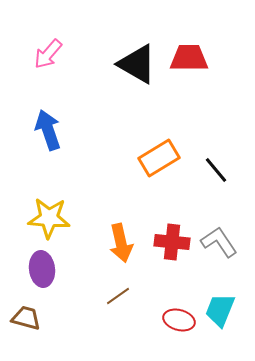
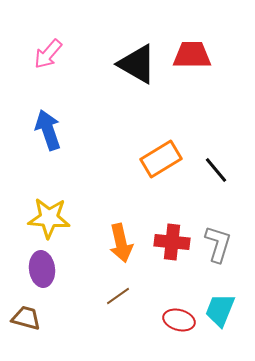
red trapezoid: moved 3 px right, 3 px up
orange rectangle: moved 2 px right, 1 px down
gray L-shape: moved 1 px left, 2 px down; rotated 51 degrees clockwise
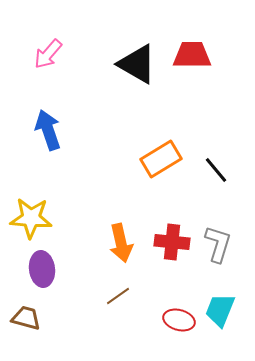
yellow star: moved 18 px left
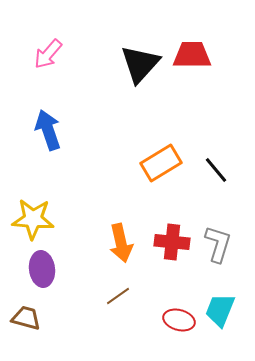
black triangle: moved 3 px right; rotated 42 degrees clockwise
orange rectangle: moved 4 px down
yellow star: moved 2 px right, 1 px down
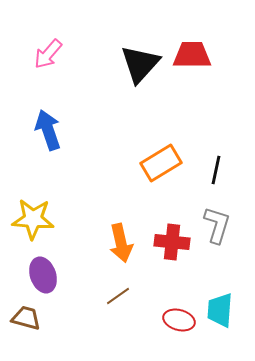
black line: rotated 52 degrees clockwise
gray L-shape: moved 1 px left, 19 px up
purple ellipse: moved 1 px right, 6 px down; rotated 12 degrees counterclockwise
cyan trapezoid: rotated 18 degrees counterclockwise
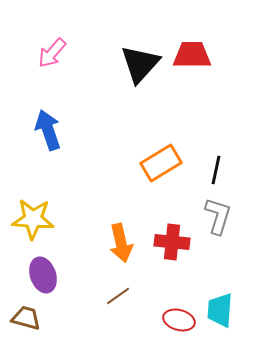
pink arrow: moved 4 px right, 1 px up
gray L-shape: moved 1 px right, 9 px up
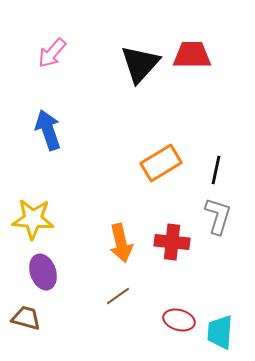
purple ellipse: moved 3 px up
cyan trapezoid: moved 22 px down
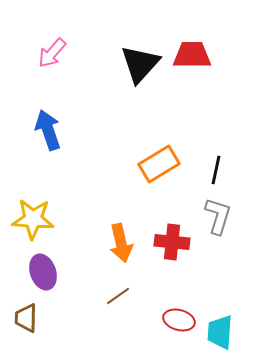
orange rectangle: moved 2 px left, 1 px down
brown trapezoid: rotated 104 degrees counterclockwise
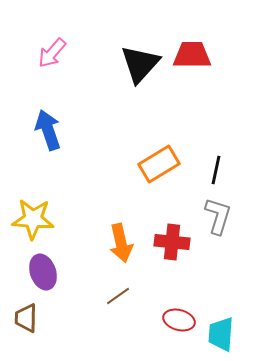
cyan trapezoid: moved 1 px right, 2 px down
